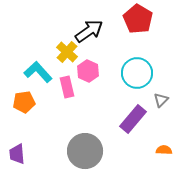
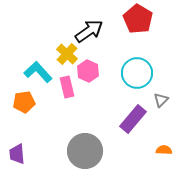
yellow cross: moved 2 px down
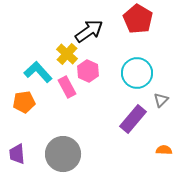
pink rectangle: rotated 15 degrees counterclockwise
gray circle: moved 22 px left, 3 px down
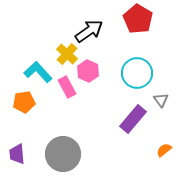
gray triangle: rotated 21 degrees counterclockwise
orange semicircle: rotated 42 degrees counterclockwise
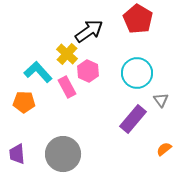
orange pentagon: rotated 10 degrees clockwise
orange semicircle: moved 1 px up
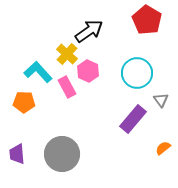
red pentagon: moved 9 px right, 1 px down
orange semicircle: moved 1 px left, 1 px up
gray circle: moved 1 px left
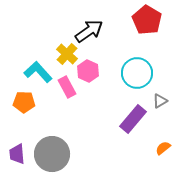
gray triangle: moved 1 px left, 1 px down; rotated 35 degrees clockwise
gray circle: moved 10 px left
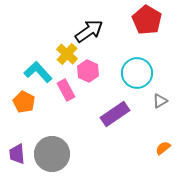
pink rectangle: moved 1 px left, 3 px down
orange pentagon: rotated 25 degrees clockwise
purple rectangle: moved 18 px left, 5 px up; rotated 16 degrees clockwise
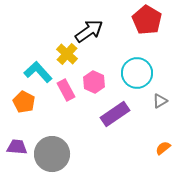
pink hexagon: moved 6 px right, 11 px down
purple trapezoid: moved 7 px up; rotated 100 degrees clockwise
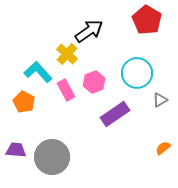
pink hexagon: rotated 15 degrees clockwise
gray triangle: moved 1 px up
purple trapezoid: moved 1 px left, 3 px down
gray circle: moved 3 px down
